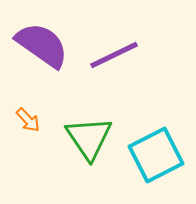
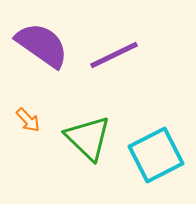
green triangle: moved 1 px left; rotated 12 degrees counterclockwise
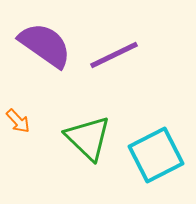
purple semicircle: moved 3 px right
orange arrow: moved 10 px left, 1 px down
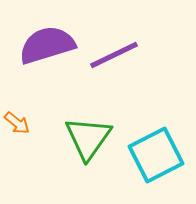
purple semicircle: moved 2 px right; rotated 52 degrees counterclockwise
orange arrow: moved 1 px left, 2 px down; rotated 8 degrees counterclockwise
green triangle: rotated 21 degrees clockwise
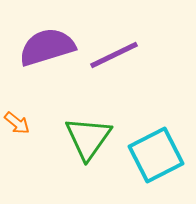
purple semicircle: moved 2 px down
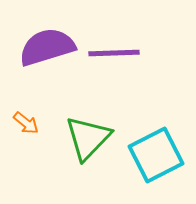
purple line: moved 2 px up; rotated 24 degrees clockwise
orange arrow: moved 9 px right
green triangle: rotated 9 degrees clockwise
